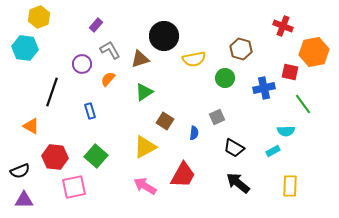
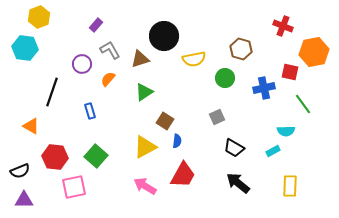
blue semicircle: moved 17 px left, 8 px down
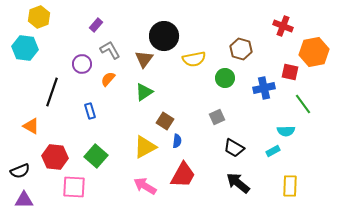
brown triangle: moved 4 px right; rotated 36 degrees counterclockwise
pink square: rotated 15 degrees clockwise
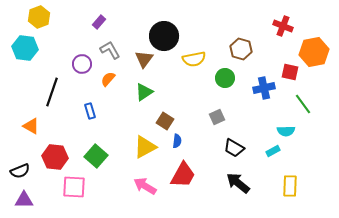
purple rectangle: moved 3 px right, 3 px up
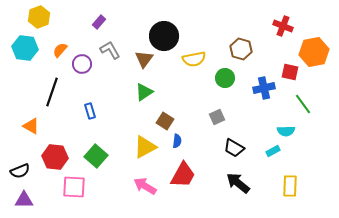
orange semicircle: moved 48 px left, 29 px up
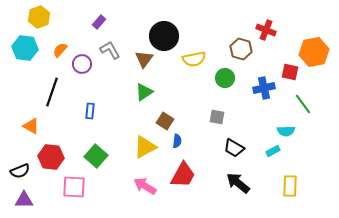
red cross: moved 17 px left, 4 px down
blue rectangle: rotated 21 degrees clockwise
gray square: rotated 35 degrees clockwise
red hexagon: moved 4 px left
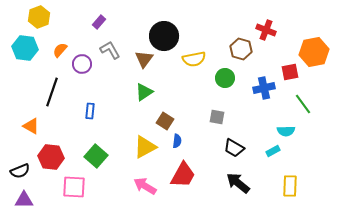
red square: rotated 24 degrees counterclockwise
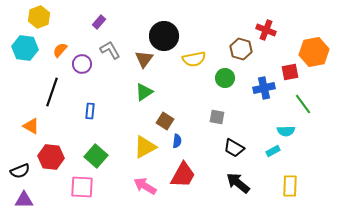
pink square: moved 8 px right
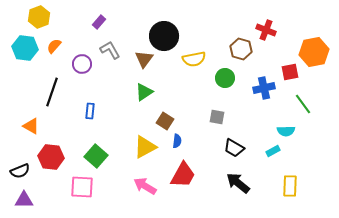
orange semicircle: moved 6 px left, 4 px up
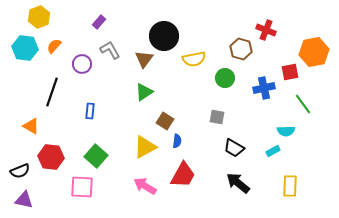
purple triangle: rotated 12 degrees clockwise
